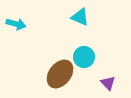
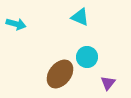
cyan circle: moved 3 px right
purple triangle: rotated 21 degrees clockwise
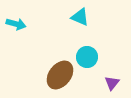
brown ellipse: moved 1 px down
purple triangle: moved 4 px right
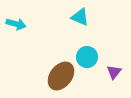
brown ellipse: moved 1 px right, 1 px down
purple triangle: moved 2 px right, 11 px up
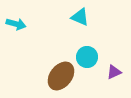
purple triangle: rotated 28 degrees clockwise
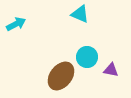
cyan triangle: moved 3 px up
cyan arrow: rotated 42 degrees counterclockwise
purple triangle: moved 3 px left, 2 px up; rotated 35 degrees clockwise
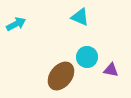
cyan triangle: moved 3 px down
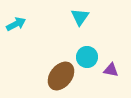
cyan triangle: rotated 42 degrees clockwise
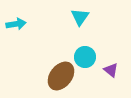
cyan arrow: rotated 18 degrees clockwise
cyan circle: moved 2 px left
purple triangle: rotated 28 degrees clockwise
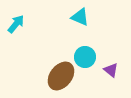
cyan triangle: rotated 42 degrees counterclockwise
cyan arrow: rotated 42 degrees counterclockwise
